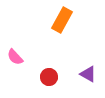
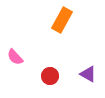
red circle: moved 1 px right, 1 px up
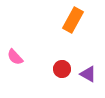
orange rectangle: moved 11 px right
red circle: moved 12 px right, 7 px up
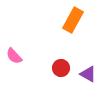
pink semicircle: moved 1 px left, 1 px up
red circle: moved 1 px left, 1 px up
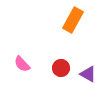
pink semicircle: moved 8 px right, 8 px down
